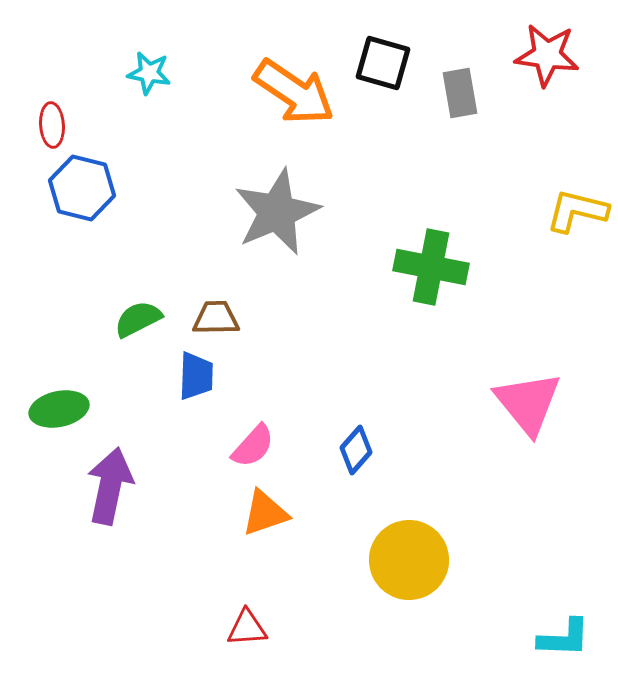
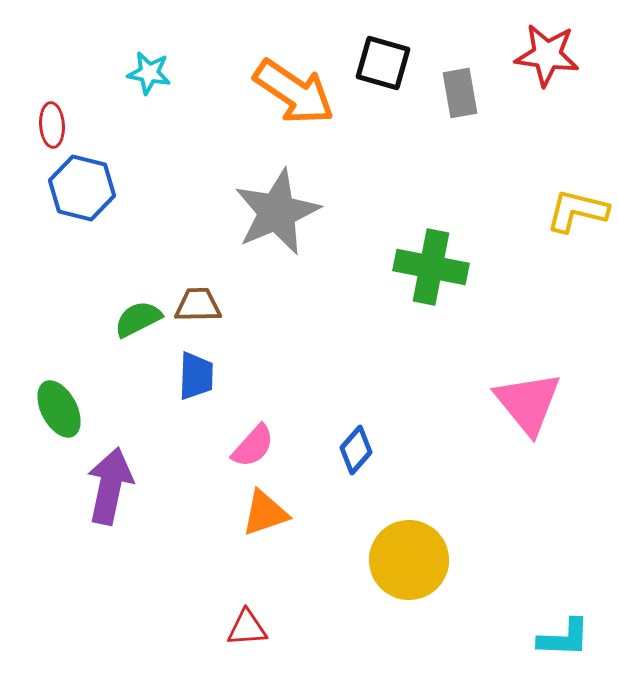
brown trapezoid: moved 18 px left, 13 px up
green ellipse: rotated 74 degrees clockwise
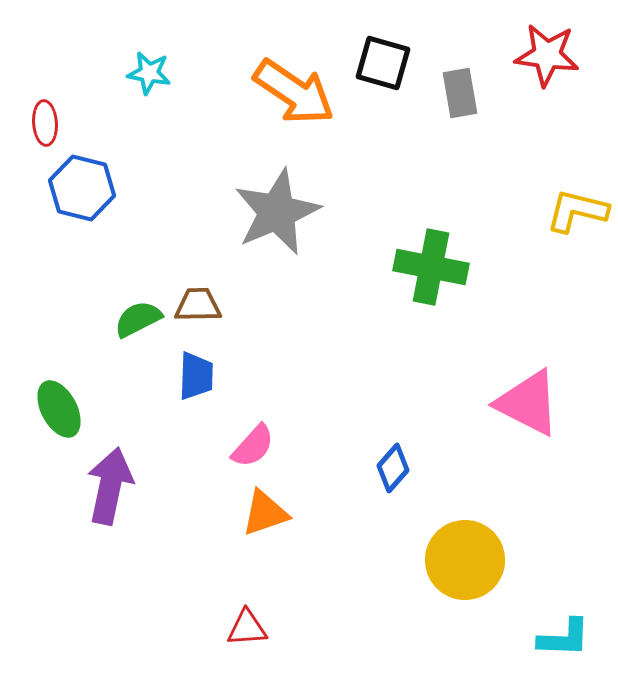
red ellipse: moved 7 px left, 2 px up
pink triangle: rotated 24 degrees counterclockwise
blue diamond: moved 37 px right, 18 px down
yellow circle: moved 56 px right
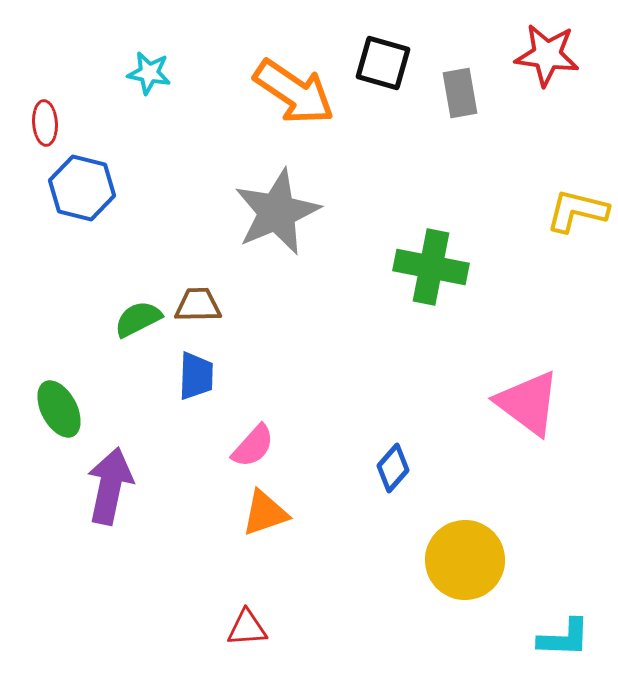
pink triangle: rotated 10 degrees clockwise
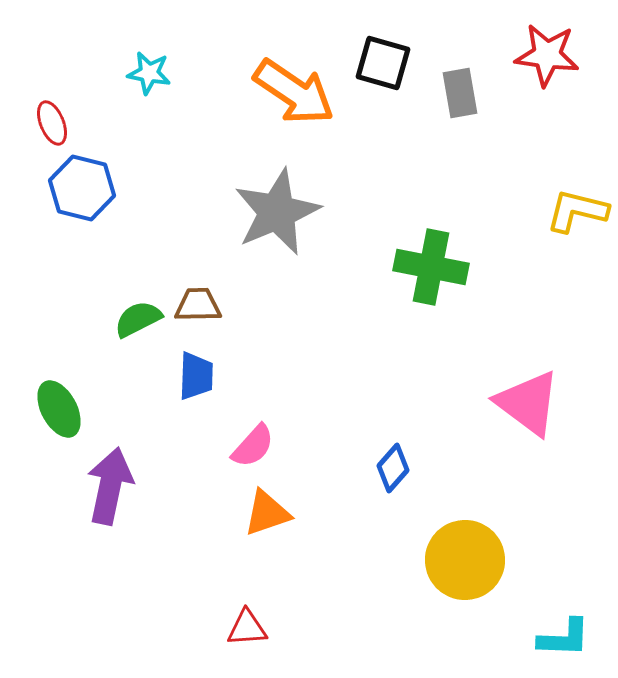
red ellipse: moved 7 px right; rotated 18 degrees counterclockwise
orange triangle: moved 2 px right
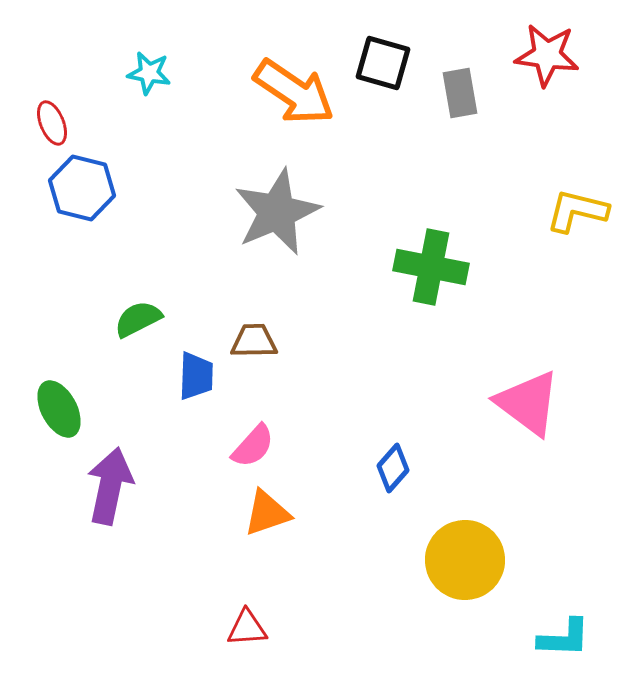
brown trapezoid: moved 56 px right, 36 px down
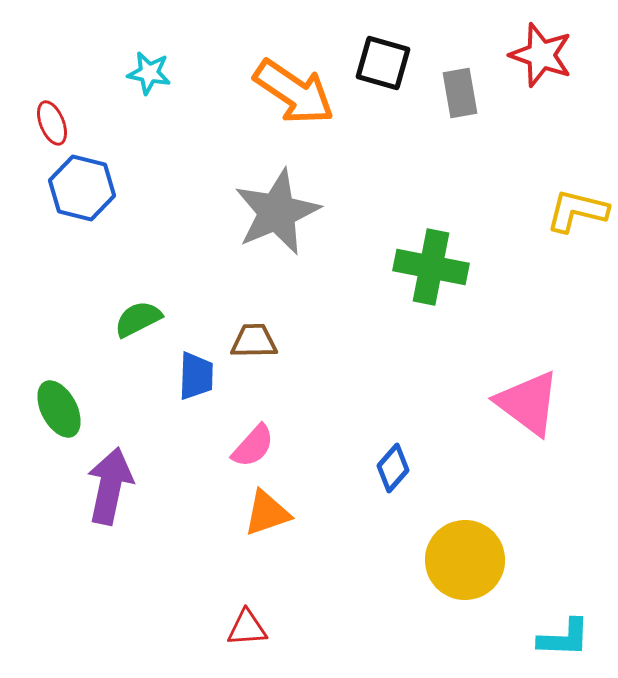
red star: moved 6 px left; rotated 12 degrees clockwise
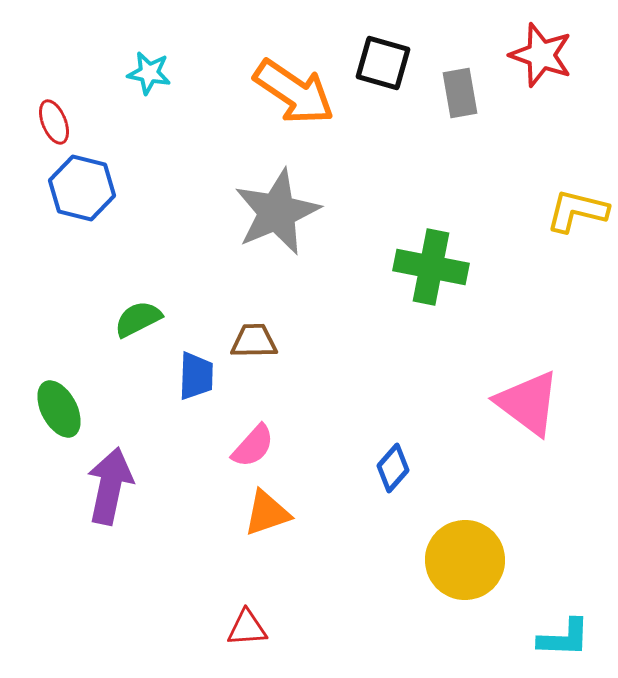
red ellipse: moved 2 px right, 1 px up
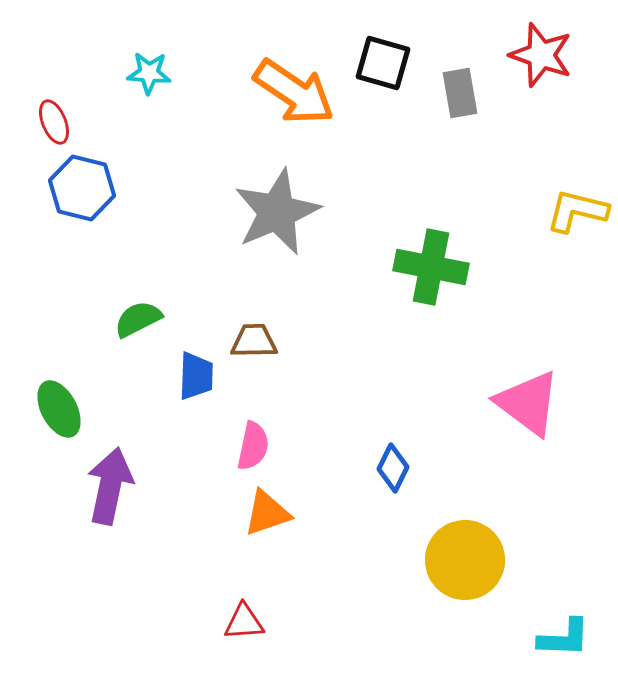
cyan star: rotated 6 degrees counterclockwise
pink semicircle: rotated 30 degrees counterclockwise
blue diamond: rotated 15 degrees counterclockwise
red triangle: moved 3 px left, 6 px up
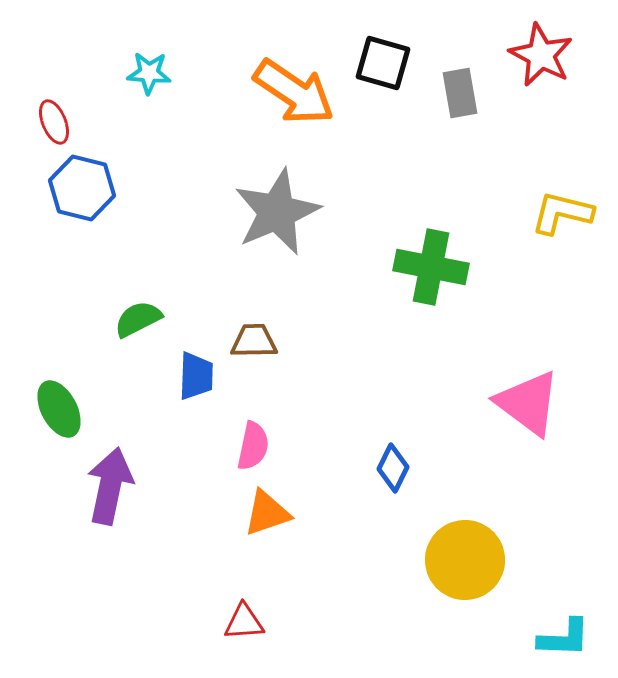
red star: rotated 8 degrees clockwise
yellow L-shape: moved 15 px left, 2 px down
